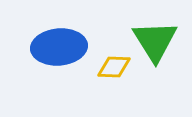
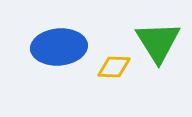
green triangle: moved 3 px right, 1 px down
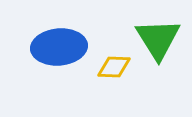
green triangle: moved 3 px up
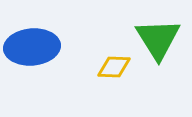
blue ellipse: moved 27 px left
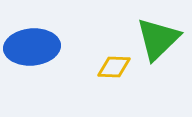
green triangle: rotated 18 degrees clockwise
